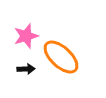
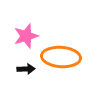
orange ellipse: rotated 39 degrees counterclockwise
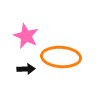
pink star: rotated 30 degrees counterclockwise
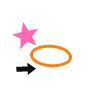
orange ellipse: moved 10 px left, 1 px up
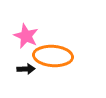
orange ellipse: moved 2 px right
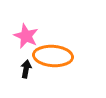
black arrow: rotated 78 degrees counterclockwise
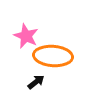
black arrow: moved 10 px right, 13 px down; rotated 42 degrees clockwise
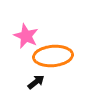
orange ellipse: rotated 9 degrees counterclockwise
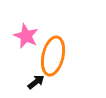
orange ellipse: rotated 72 degrees counterclockwise
